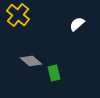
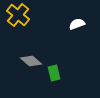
white semicircle: rotated 21 degrees clockwise
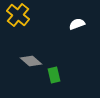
green rectangle: moved 2 px down
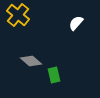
white semicircle: moved 1 px left, 1 px up; rotated 28 degrees counterclockwise
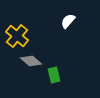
yellow cross: moved 1 px left, 21 px down
white semicircle: moved 8 px left, 2 px up
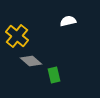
white semicircle: rotated 35 degrees clockwise
